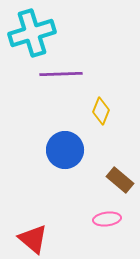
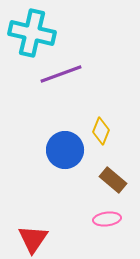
cyan cross: rotated 30 degrees clockwise
purple line: rotated 18 degrees counterclockwise
yellow diamond: moved 20 px down
brown rectangle: moved 7 px left
red triangle: rotated 24 degrees clockwise
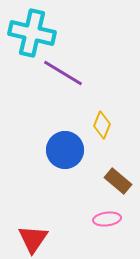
purple line: moved 2 px right, 1 px up; rotated 51 degrees clockwise
yellow diamond: moved 1 px right, 6 px up
brown rectangle: moved 5 px right, 1 px down
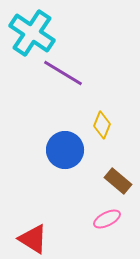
cyan cross: rotated 21 degrees clockwise
pink ellipse: rotated 20 degrees counterclockwise
red triangle: rotated 32 degrees counterclockwise
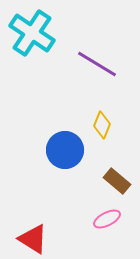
purple line: moved 34 px right, 9 px up
brown rectangle: moved 1 px left
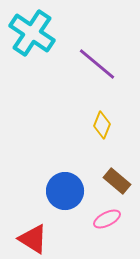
purple line: rotated 9 degrees clockwise
blue circle: moved 41 px down
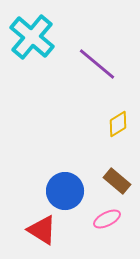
cyan cross: moved 4 px down; rotated 6 degrees clockwise
yellow diamond: moved 16 px right, 1 px up; rotated 36 degrees clockwise
red triangle: moved 9 px right, 9 px up
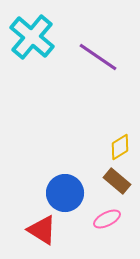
purple line: moved 1 px right, 7 px up; rotated 6 degrees counterclockwise
yellow diamond: moved 2 px right, 23 px down
blue circle: moved 2 px down
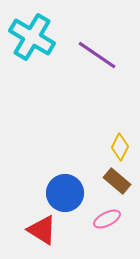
cyan cross: rotated 9 degrees counterclockwise
purple line: moved 1 px left, 2 px up
yellow diamond: rotated 32 degrees counterclockwise
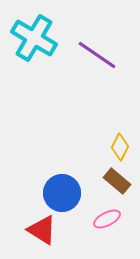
cyan cross: moved 2 px right, 1 px down
blue circle: moved 3 px left
